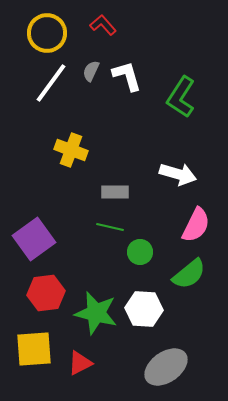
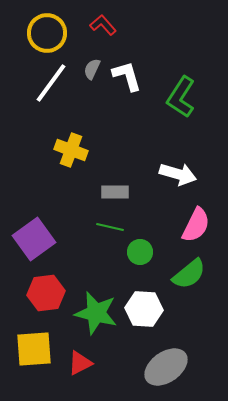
gray semicircle: moved 1 px right, 2 px up
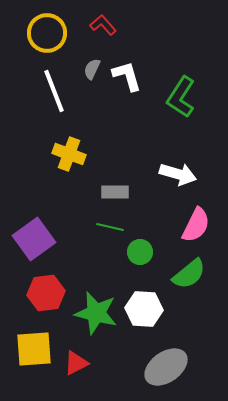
white line: moved 3 px right, 8 px down; rotated 57 degrees counterclockwise
yellow cross: moved 2 px left, 4 px down
red triangle: moved 4 px left
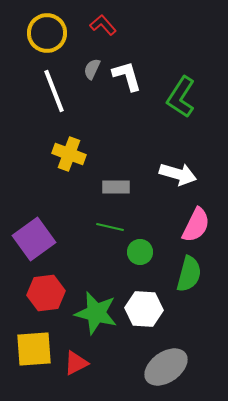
gray rectangle: moved 1 px right, 5 px up
green semicircle: rotated 36 degrees counterclockwise
